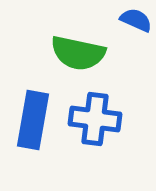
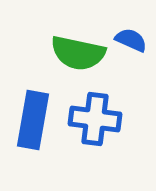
blue semicircle: moved 5 px left, 20 px down
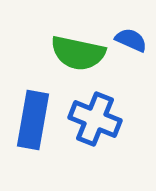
blue cross: rotated 15 degrees clockwise
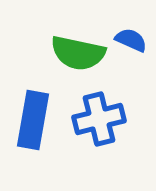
blue cross: moved 4 px right; rotated 36 degrees counterclockwise
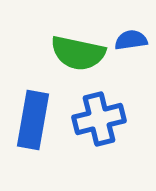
blue semicircle: rotated 32 degrees counterclockwise
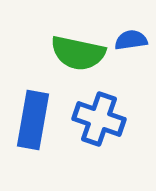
blue cross: rotated 33 degrees clockwise
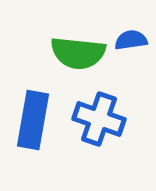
green semicircle: rotated 6 degrees counterclockwise
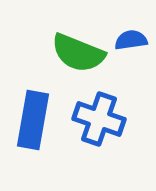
green semicircle: rotated 16 degrees clockwise
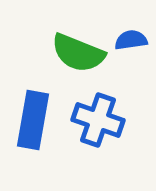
blue cross: moved 1 px left, 1 px down
